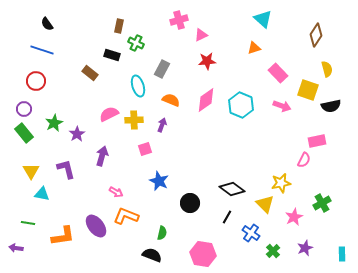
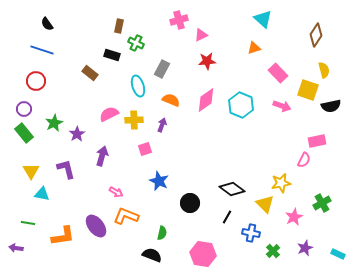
yellow semicircle at (327, 69): moved 3 px left, 1 px down
blue cross at (251, 233): rotated 24 degrees counterclockwise
cyan rectangle at (342, 254): moved 4 px left; rotated 64 degrees counterclockwise
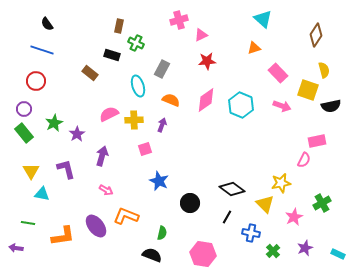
pink arrow at (116, 192): moved 10 px left, 2 px up
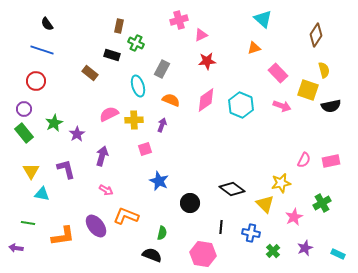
pink rectangle at (317, 141): moved 14 px right, 20 px down
black line at (227, 217): moved 6 px left, 10 px down; rotated 24 degrees counterclockwise
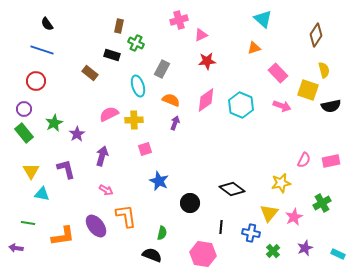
purple arrow at (162, 125): moved 13 px right, 2 px up
yellow triangle at (265, 204): moved 4 px right, 9 px down; rotated 24 degrees clockwise
orange L-shape at (126, 216): rotated 60 degrees clockwise
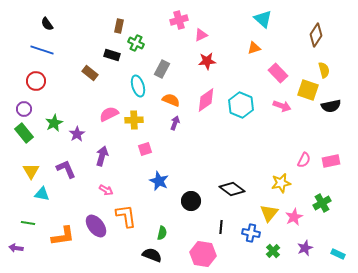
purple L-shape at (66, 169): rotated 10 degrees counterclockwise
black circle at (190, 203): moved 1 px right, 2 px up
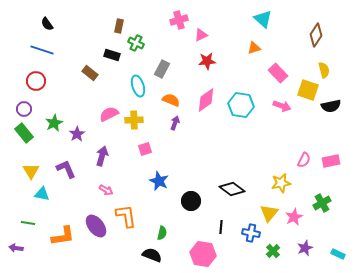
cyan hexagon at (241, 105): rotated 15 degrees counterclockwise
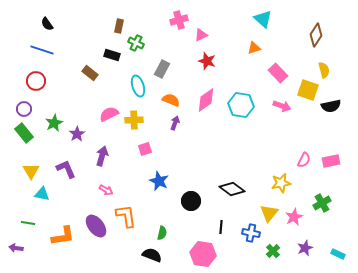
red star at (207, 61): rotated 24 degrees clockwise
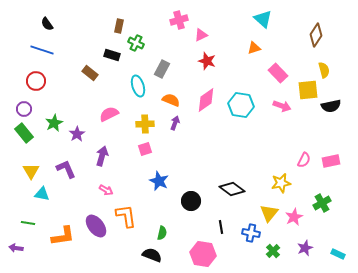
yellow square at (308, 90): rotated 25 degrees counterclockwise
yellow cross at (134, 120): moved 11 px right, 4 px down
black line at (221, 227): rotated 16 degrees counterclockwise
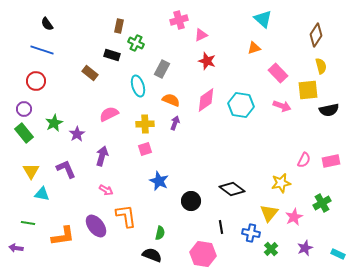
yellow semicircle at (324, 70): moved 3 px left, 4 px up
black semicircle at (331, 106): moved 2 px left, 4 px down
green semicircle at (162, 233): moved 2 px left
green cross at (273, 251): moved 2 px left, 2 px up
